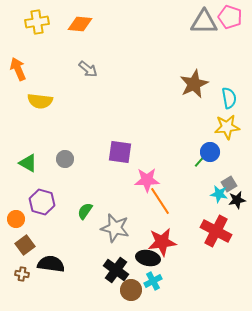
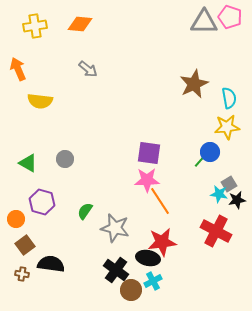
yellow cross: moved 2 px left, 4 px down
purple square: moved 29 px right, 1 px down
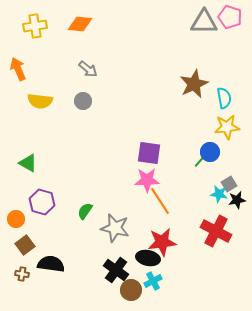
cyan semicircle: moved 5 px left
gray circle: moved 18 px right, 58 px up
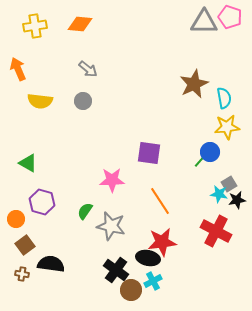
pink star: moved 35 px left
gray star: moved 4 px left, 2 px up
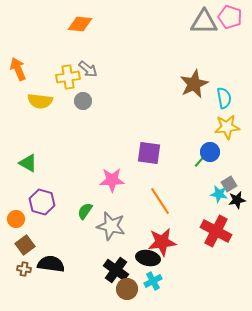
yellow cross: moved 33 px right, 51 px down
brown cross: moved 2 px right, 5 px up
brown circle: moved 4 px left, 1 px up
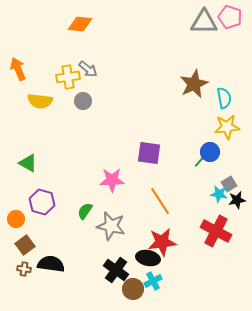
brown circle: moved 6 px right
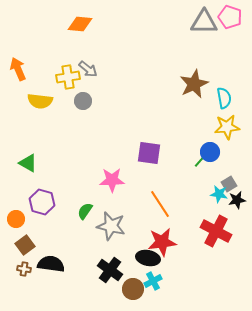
orange line: moved 3 px down
black cross: moved 6 px left
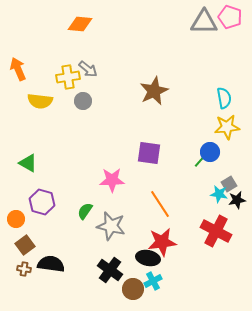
brown star: moved 40 px left, 7 px down
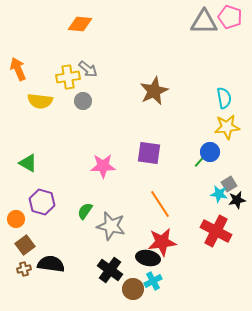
pink star: moved 9 px left, 14 px up
brown cross: rotated 24 degrees counterclockwise
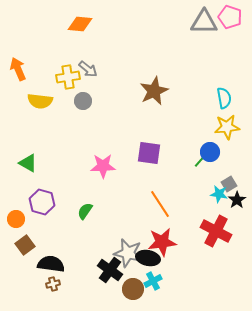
black star: rotated 24 degrees counterclockwise
gray star: moved 17 px right, 27 px down
brown cross: moved 29 px right, 15 px down
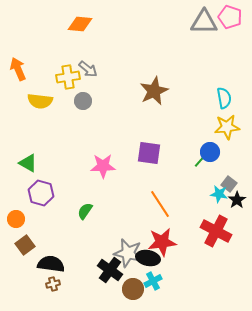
gray square: rotated 21 degrees counterclockwise
purple hexagon: moved 1 px left, 9 px up
